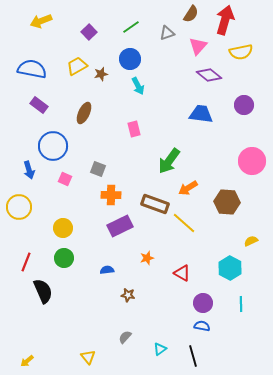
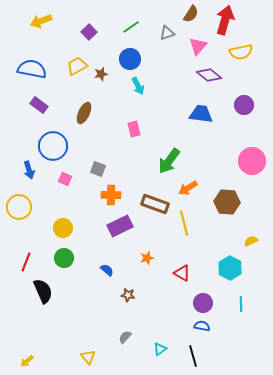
yellow line at (184, 223): rotated 35 degrees clockwise
blue semicircle at (107, 270): rotated 48 degrees clockwise
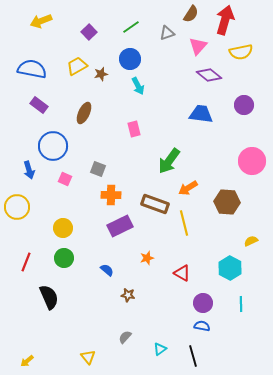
yellow circle at (19, 207): moved 2 px left
black semicircle at (43, 291): moved 6 px right, 6 px down
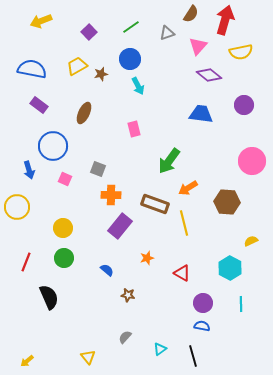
purple rectangle at (120, 226): rotated 25 degrees counterclockwise
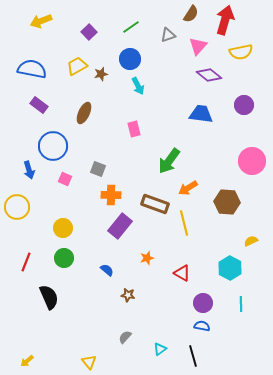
gray triangle at (167, 33): moved 1 px right, 2 px down
yellow triangle at (88, 357): moved 1 px right, 5 px down
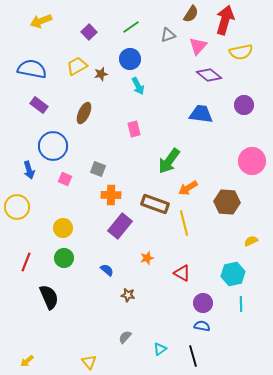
cyan hexagon at (230, 268): moved 3 px right, 6 px down; rotated 20 degrees clockwise
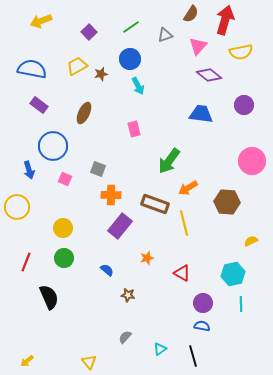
gray triangle at (168, 35): moved 3 px left
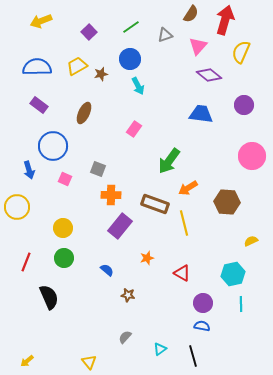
yellow semicircle at (241, 52): rotated 125 degrees clockwise
blue semicircle at (32, 69): moved 5 px right, 2 px up; rotated 12 degrees counterclockwise
pink rectangle at (134, 129): rotated 49 degrees clockwise
pink circle at (252, 161): moved 5 px up
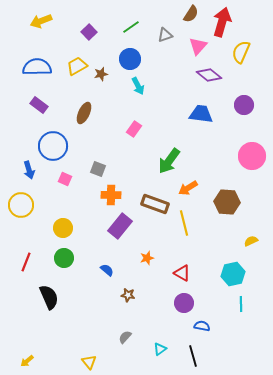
red arrow at (225, 20): moved 3 px left, 2 px down
yellow circle at (17, 207): moved 4 px right, 2 px up
purple circle at (203, 303): moved 19 px left
